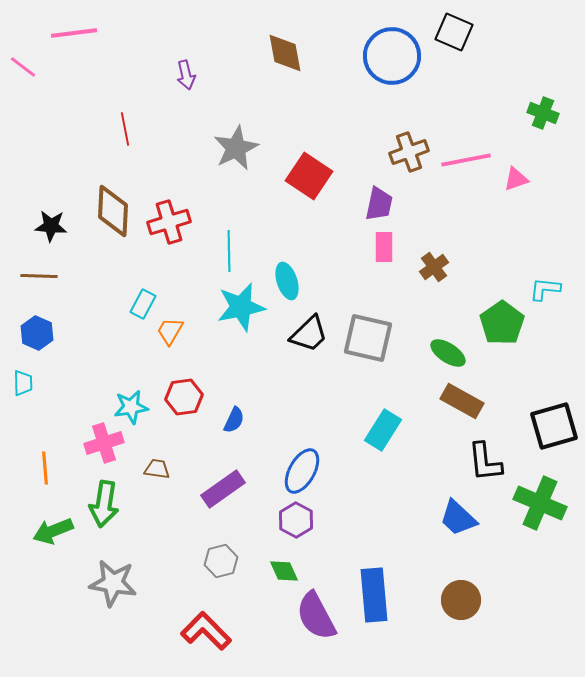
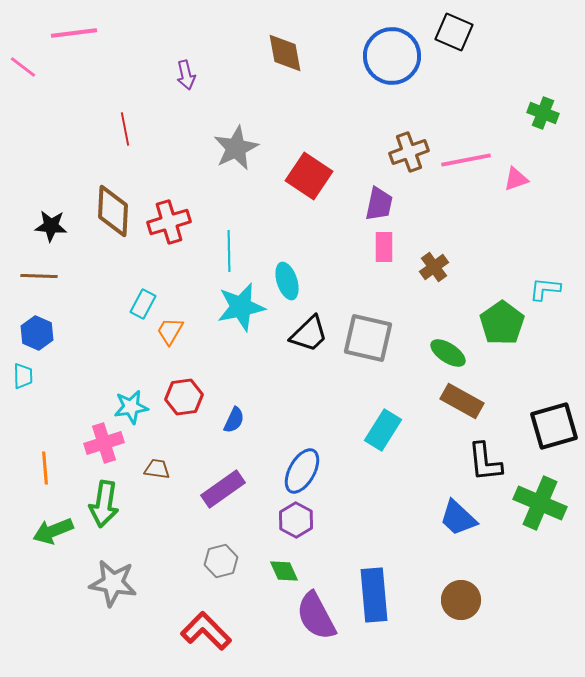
cyan trapezoid at (23, 383): moved 7 px up
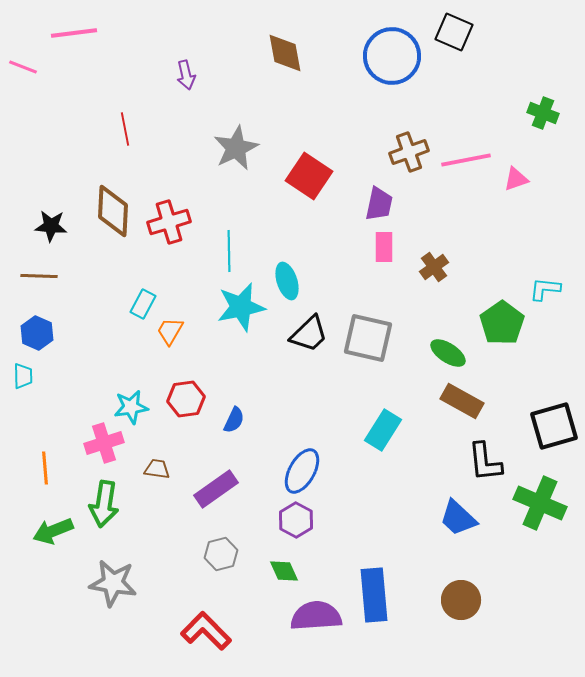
pink line at (23, 67): rotated 16 degrees counterclockwise
red hexagon at (184, 397): moved 2 px right, 2 px down
purple rectangle at (223, 489): moved 7 px left
gray hexagon at (221, 561): moved 7 px up
purple semicircle at (316, 616): rotated 114 degrees clockwise
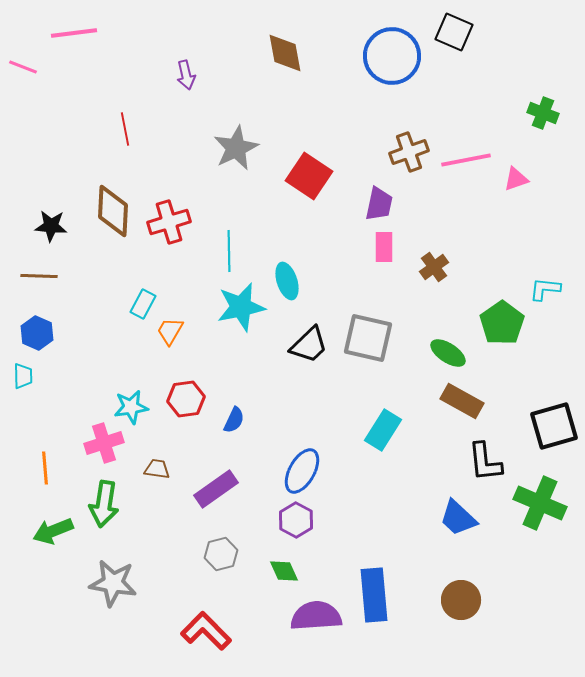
black trapezoid at (309, 334): moved 11 px down
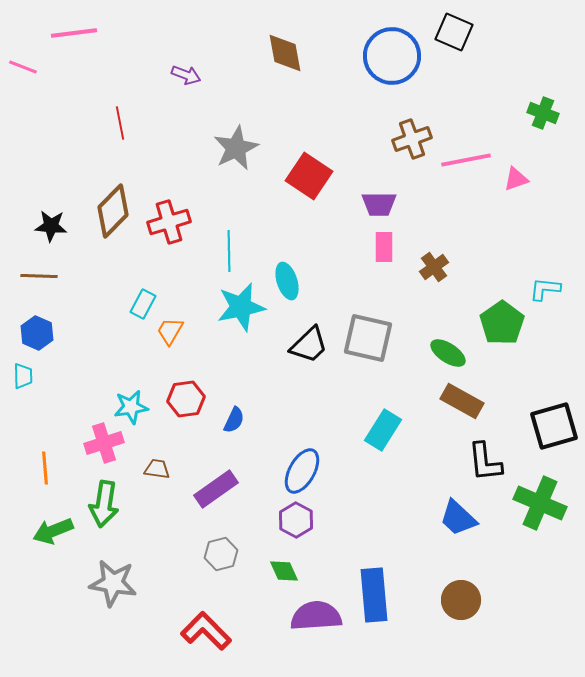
purple arrow at (186, 75): rotated 56 degrees counterclockwise
red line at (125, 129): moved 5 px left, 6 px up
brown cross at (409, 152): moved 3 px right, 13 px up
purple trapezoid at (379, 204): rotated 78 degrees clockwise
brown diamond at (113, 211): rotated 42 degrees clockwise
